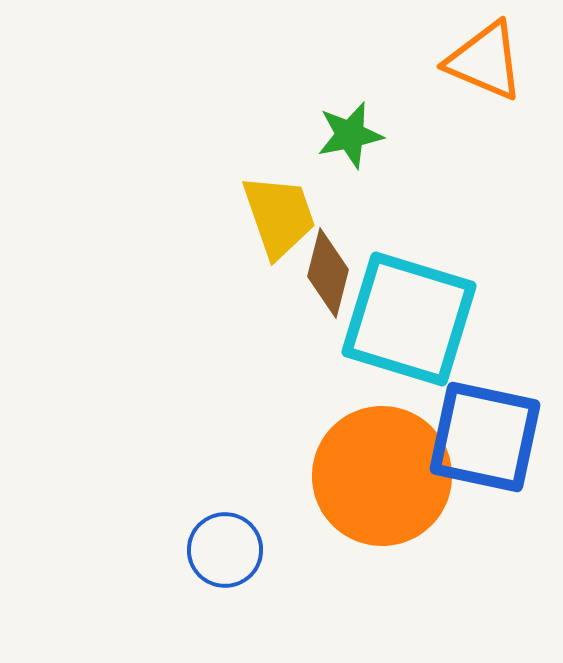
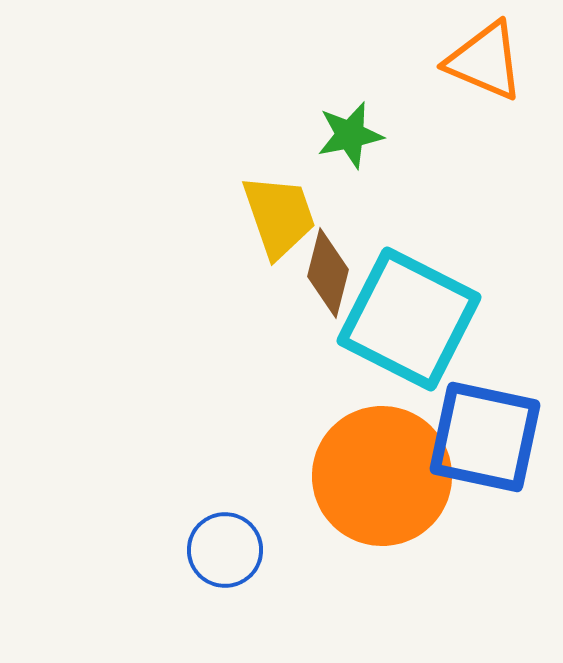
cyan square: rotated 10 degrees clockwise
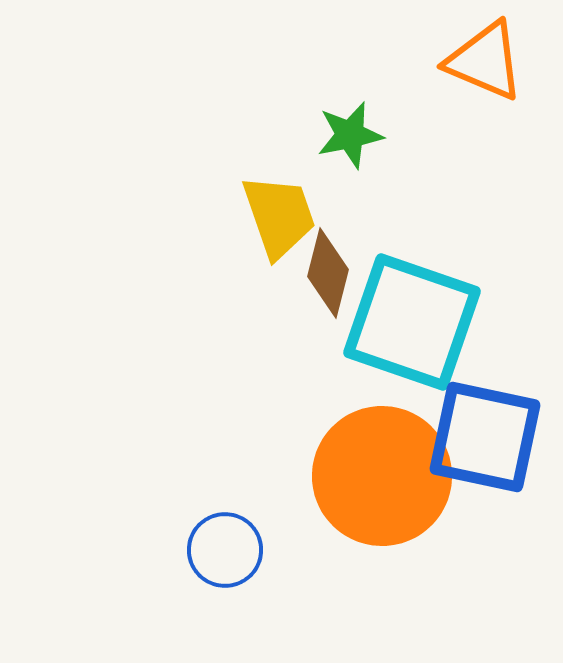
cyan square: moved 3 px right, 3 px down; rotated 8 degrees counterclockwise
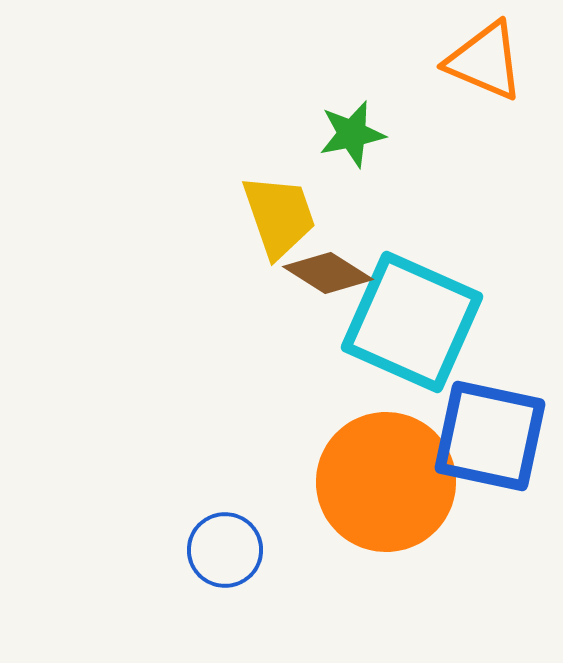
green star: moved 2 px right, 1 px up
brown diamond: rotated 72 degrees counterclockwise
cyan square: rotated 5 degrees clockwise
blue square: moved 5 px right, 1 px up
orange circle: moved 4 px right, 6 px down
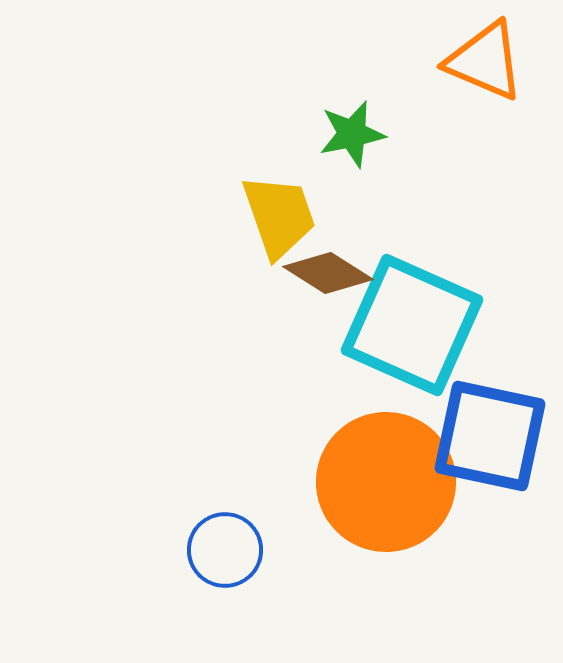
cyan square: moved 3 px down
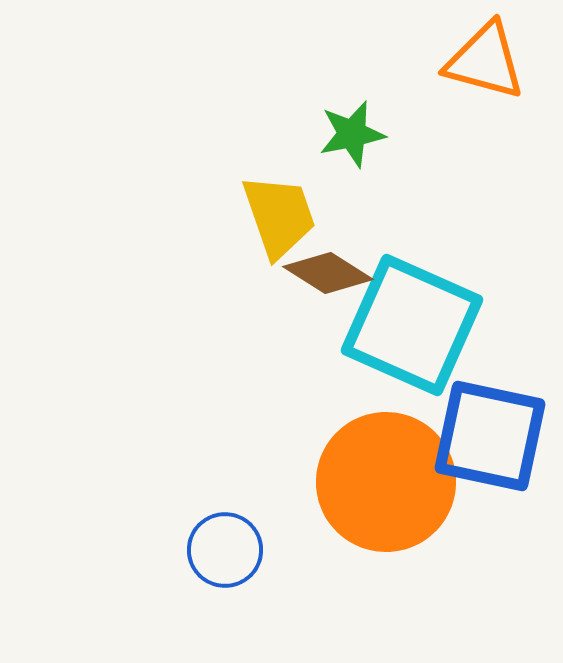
orange triangle: rotated 8 degrees counterclockwise
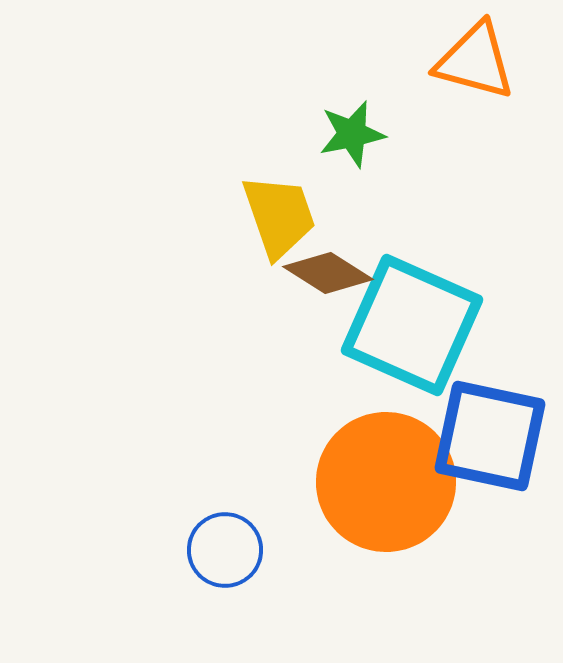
orange triangle: moved 10 px left
